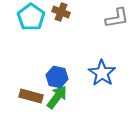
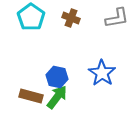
brown cross: moved 10 px right, 6 px down
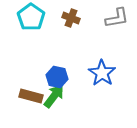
green arrow: moved 3 px left, 1 px up
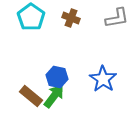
blue star: moved 1 px right, 6 px down
brown rectangle: rotated 25 degrees clockwise
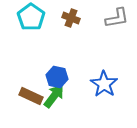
blue star: moved 1 px right, 5 px down
brown rectangle: rotated 15 degrees counterclockwise
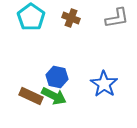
green arrow: rotated 80 degrees clockwise
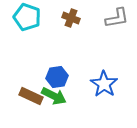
cyan pentagon: moved 4 px left; rotated 16 degrees counterclockwise
blue hexagon: rotated 20 degrees counterclockwise
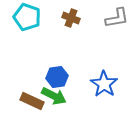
brown rectangle: moved 1 px right, 5 px down
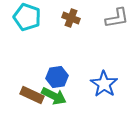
brown rectangle: moved 6 px up
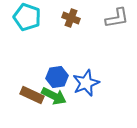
blue star: moved 18 px left, 1 px up; rotated 16 degrees clockwise
